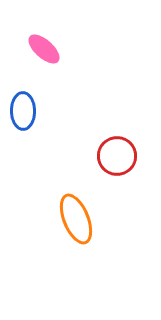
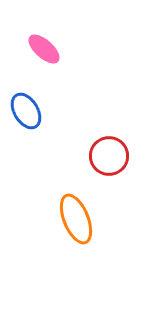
blue ellipse: moved 3 px right; rotated 30 degrees counterclockwise
red circle: moved 8 px left
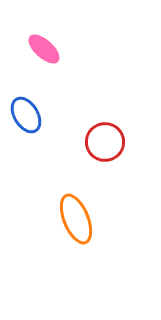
blue ellipse: moved 4 px down
red circle: moved 4 px left, 14 px up
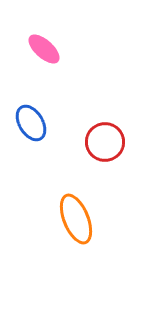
blue ellipse: moved 5 px right, 8 px down
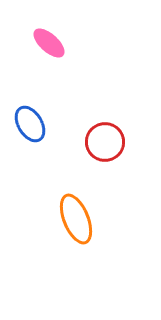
pink ellipse: moved 5 px right, 6 px up
blue ellipse: moved 1 px left, 1 px down
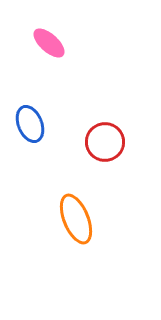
blue ellipse: rotated 9 degrees clockwise
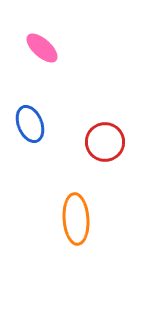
pink ellipse: moved 7 px left, 5 px down
orange ellipse: rotated 18 degrees clockwise
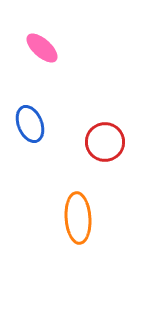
orange ellipse: moved 2 px right, 1 px up
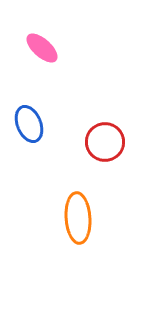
blue ellipse: moved 1 px left
